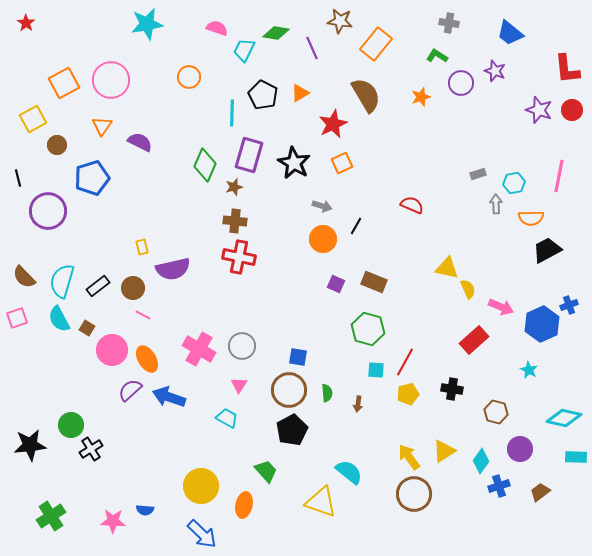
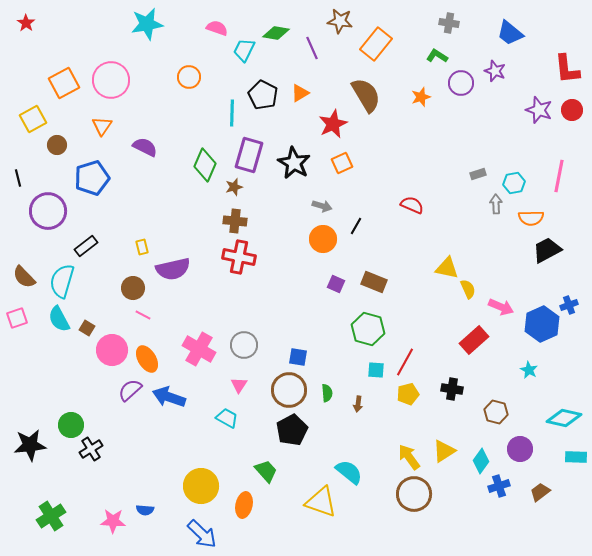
purple semicircle at (140, 142): moved 5 px right, 5 px down
black rectangle at (98, 286): moved 12 px left, 40 px up
gray circle at (242, 346): moved 2 px right, 1 px up
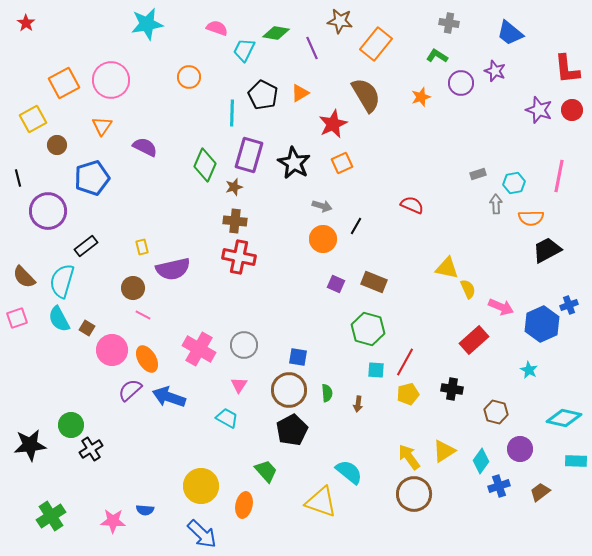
cyan rectangle at (576, 457): moved 4 px down
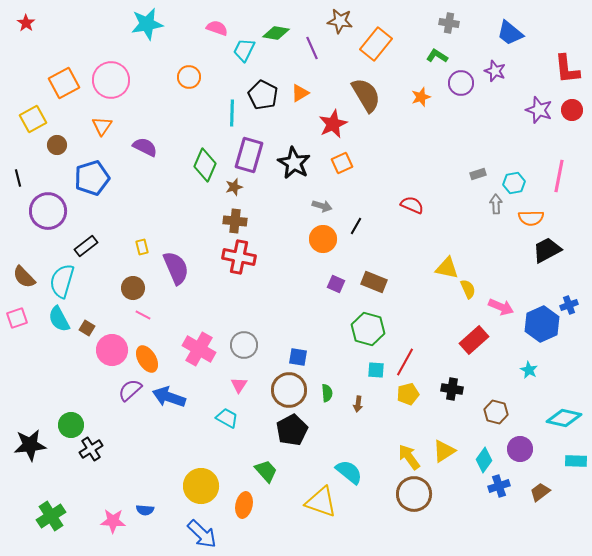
purple semicircle at (173, 269): moved 3 px right, 1 px up; rotated 100 degrees counterclockwise
cyan diamond at (481, 461): moved 3 px right, 1 px up
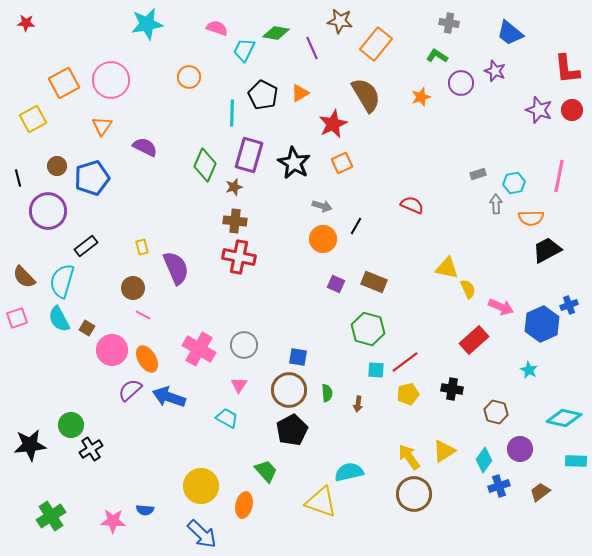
red star at (26, 23): rotated 30 degrees counterclockwise
brown circle at (57, 145): moved 21 px down
red line at (405, 362): rotated 24 degrees clockwise
cyan semicircle at (349, 472): rotated 52 degrees counterclockwise
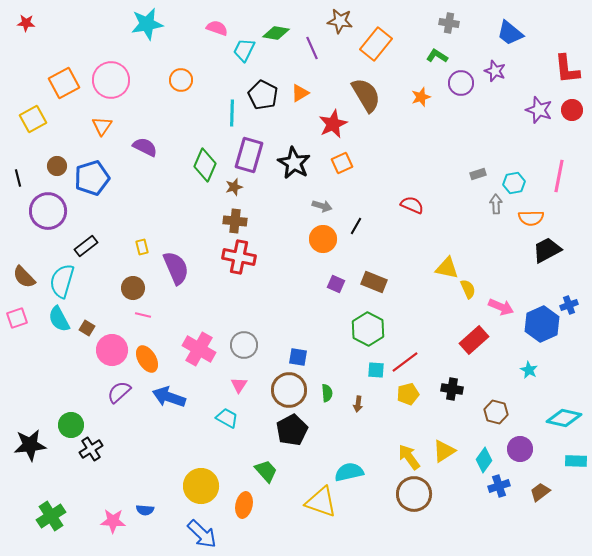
orange circle at (189, 77): moved 8 px left, 3 px down
pink line at (143, 315): rotated 14 degrees counterclockwise
green hexagon at (368, 329): rotated 12 degrees clockwise
purple semicircle at (130, 390): moved 11 px left, 2 px down
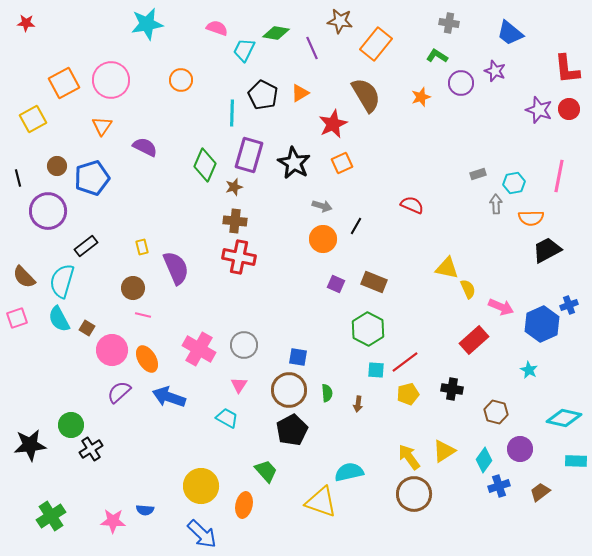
red circle at (572, 110): moved 3 px left, 1 px up
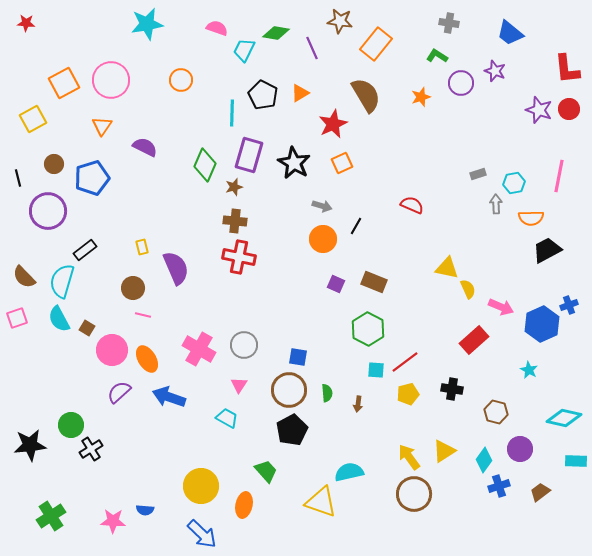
brown circle at (57, 166): moved 3 px left, 2 px up
black rectangle at (86, 246): moved 1 px left, 4 px down
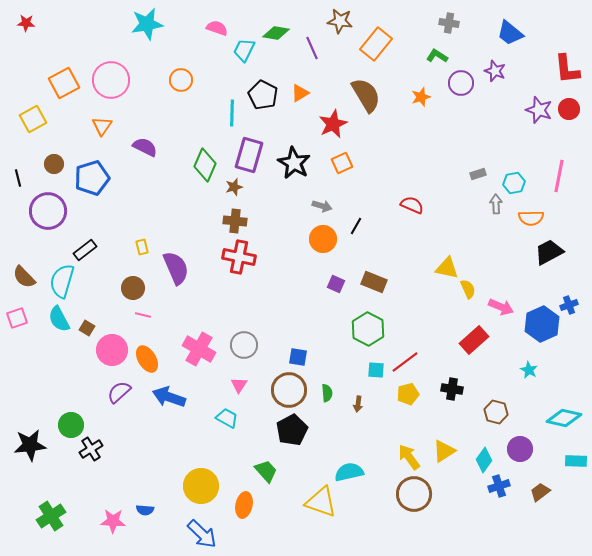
black trapezoid at (547, 250): moved 2 px right, 2 px down
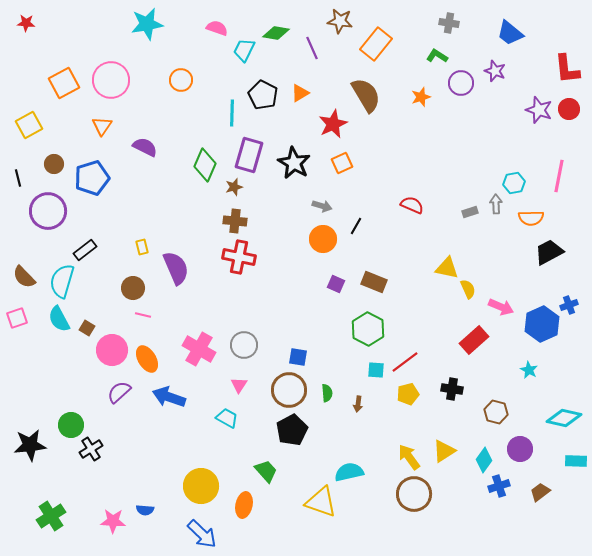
yellow square at (33, 119): moved 4 px left, 6 px down
gray rectangle at (478, 174): moved 8 px left, 38 px down
